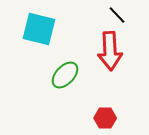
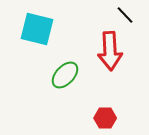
black line: moved 8 px right
cyan square: moved 2 px left
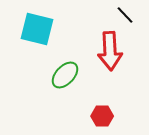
red hexagon: moved 3 px left, 2 px up
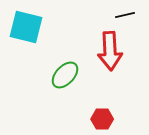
black line: rotated 60 degrees counterclockwise
cyan square: moved 11 px left, 2 px up
red hexagon: moved 3 px down
